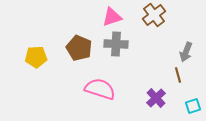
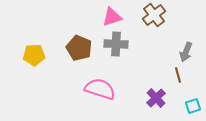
yellow pentagon: moved 2 px left, 2 px up
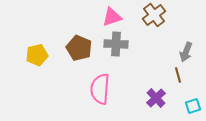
yellow pentagon: moved 3 px right; rotated 10 degrees counterclockwise
pink semicircle: rotated 104 degrees counterclockwise
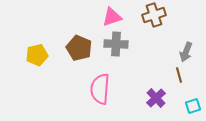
brown cross: rotated 20 degrees clockwise
brown line: moved 1 px right
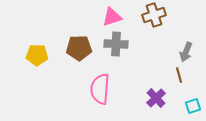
brown pentagon: rotated 25 degrees counterclockwise
yellow pentagon: rotated 15 degrees clockwise
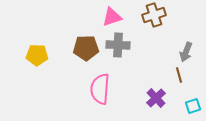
gray cross: moved 2 px right, 1 px down
brown pentagon: moved 7 px right
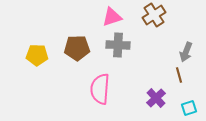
brown cross: rotated 15 degrees counterclockwise
brown pentagon: moved 9 px left
cyan square: moved 4 px left, 2 px down
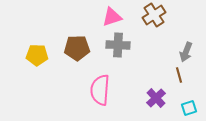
pink semicircle: moved 1 px down
